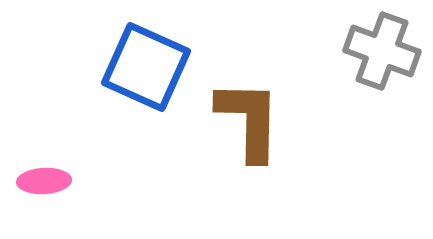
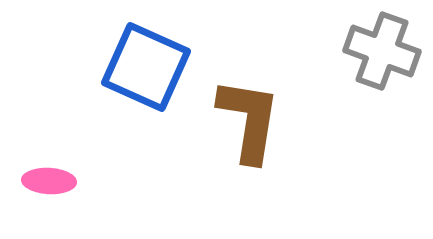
brown L-shape: rotated 8 degrees clockwise
pink ellipse: moved 5 px right; rotated 6 degrees clockwise
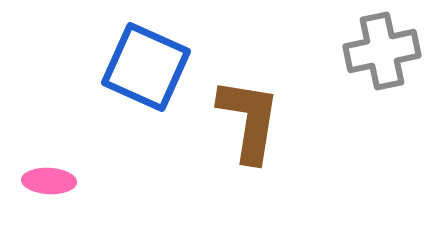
gray cross: rotated 32 degrees counterclockwise
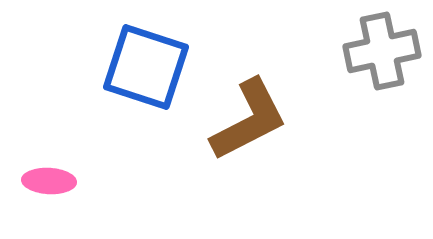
blue square: rotated 6 degrees counterclockwise
brown L-shape: rotated 54 degrees clockwise
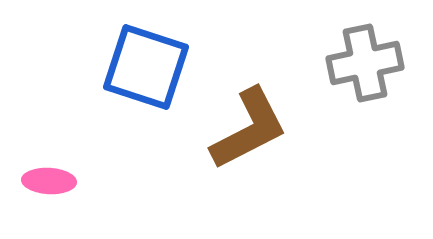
gray cross: moved 17 px left, 12 px down
brown L-shape: moved 9 px down
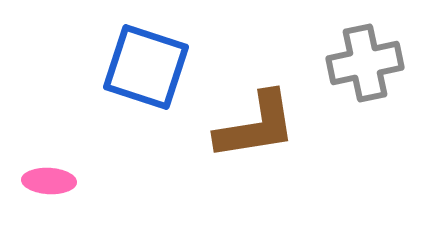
brown L-shape: moved 7 px right, 3 px up; rotated 18 degrees clockwise
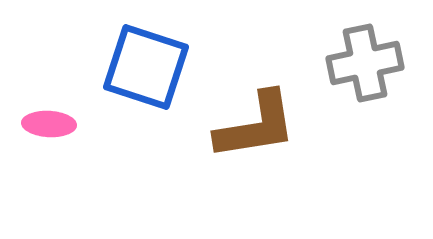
pink ellipse: moved 57 px up
